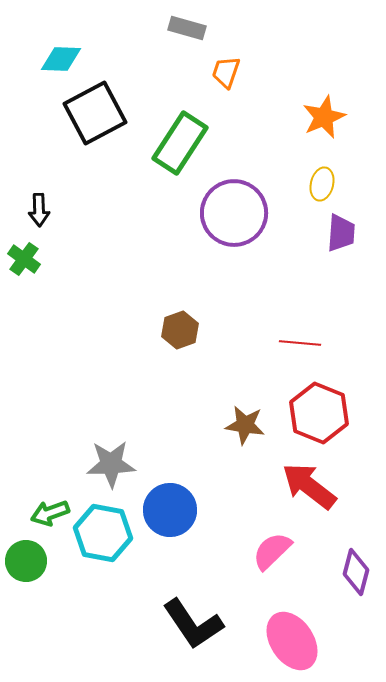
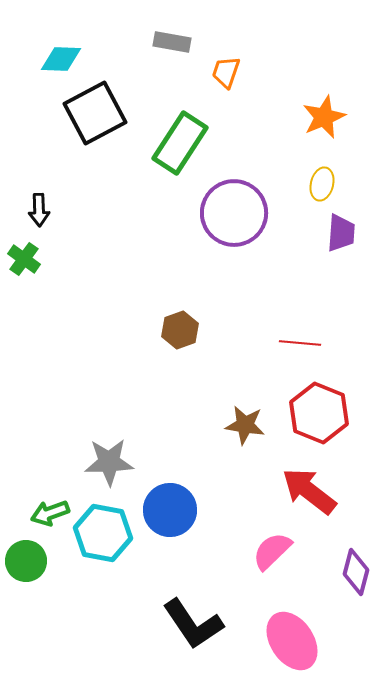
gray rectangle: moved 15 px left, 14 px down; rotated 6 degrees counterclockwise
gray star: moved 2 px left, 2 px up
red arrow: moved 5 px down
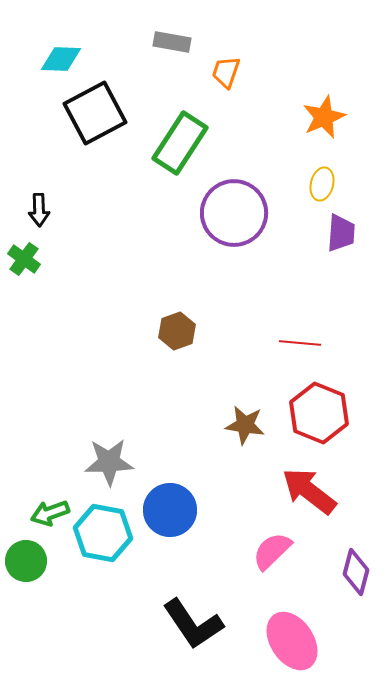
brown hexagon: moved 3 px left, 1 px down
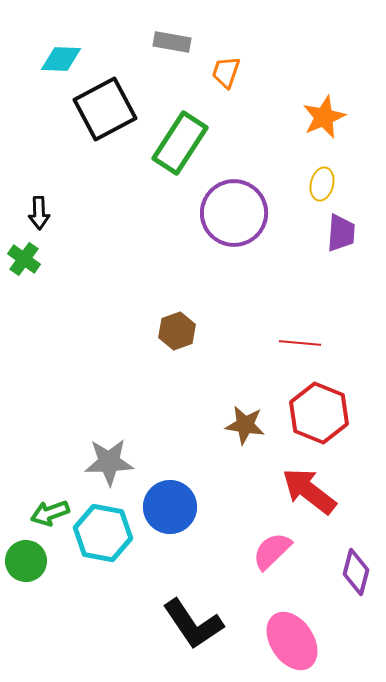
black square: moved 10 px right, 4 px up
black arrow: moved 3 px down
blue circle: moved 3 px up
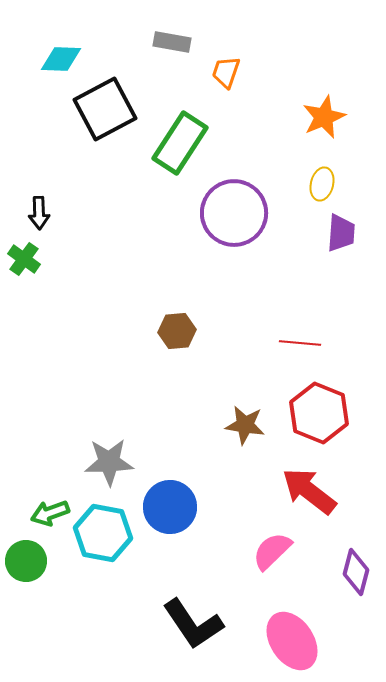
brown hexagon: rotated 15 degrees clockwise
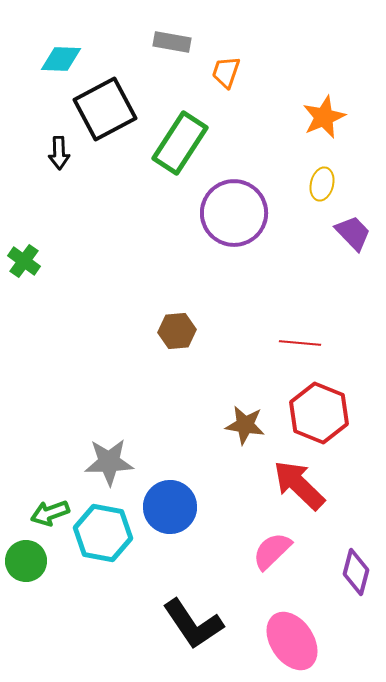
black arrow: moved 20 px right, 60 px up
purple trapezoid: moved 12 px right; rotated 48 degrees counterclockwise
green cross: moved 2 px down
red arrow: moved 10 px left, 6 px up; rotated 6 degrees clockwise
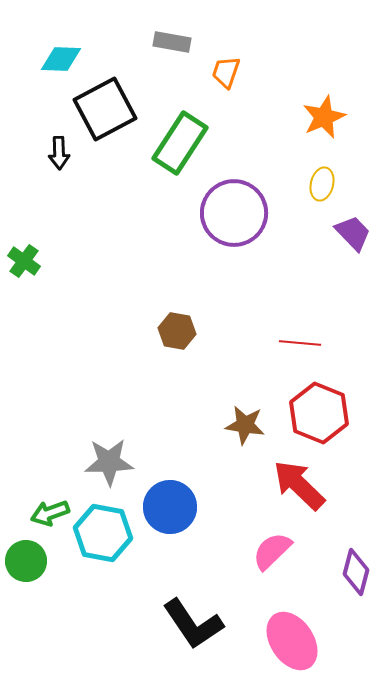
brown hexagon: rotated 15 degrees clockwise
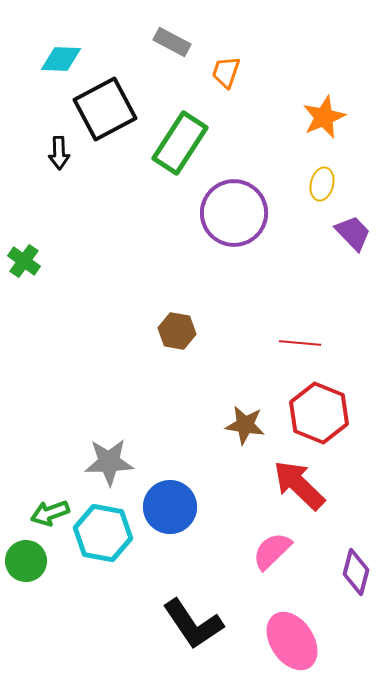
gray rectangle: rotated 18 degrees clockwise
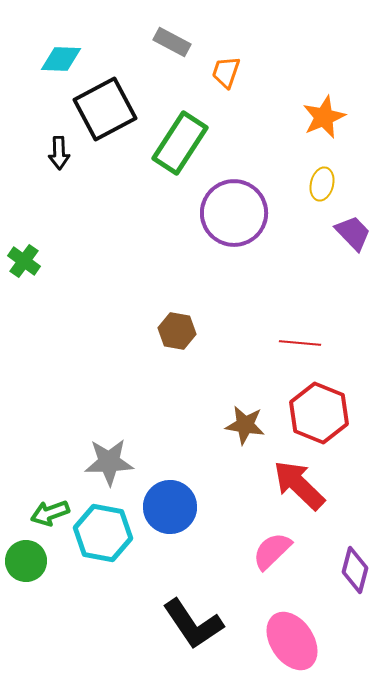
purple diamond: moved 1 px left, 2 px up
